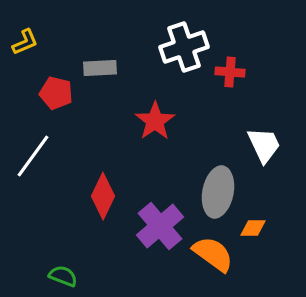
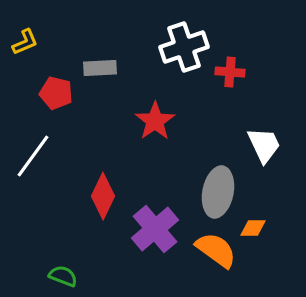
purple cross: moved 5 px left, 3 px down
orange semicircle: moved 3 px right, 4 px up
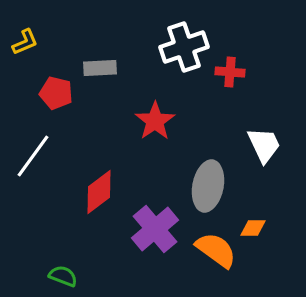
gray ellipse: moved 10 px left, 6 px up
red diamond: moved 4 px left, 4 px up; rotated 27 degrees clockwise
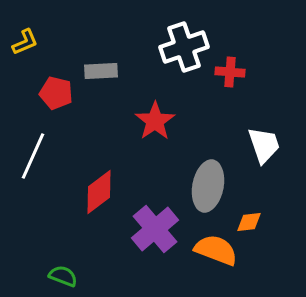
gray rectangle: moved 1 px right, 3 px down
white trapezoid: rotated 6 degrees clockwise
white line: rotated 12 degrees counterclockwise
orange diamond: moved 4 px left, 6 px up; rotated 8 degrees counterclockwise
orange semicircle: rotated 15 degrees counterclockwise
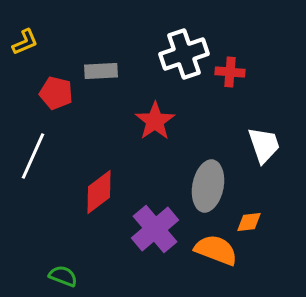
white cross: moved 7 px down
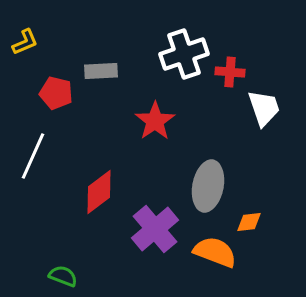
white trapezoid: moved 37 px up
orange semicircle: moved 1 px left, 2 px down
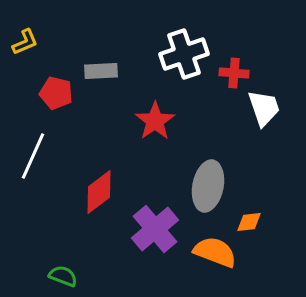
red cross: moved 4 px right, 1 px down
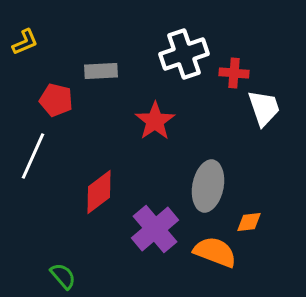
red pentagon: moved 7 px down
green semicircle: rotated 28 degrees clockwise
